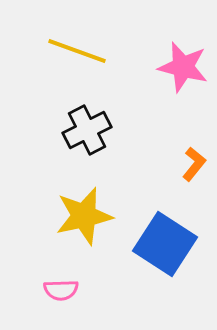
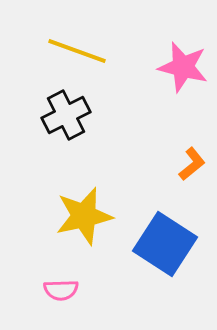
black cross: moved 21 px left, 15 px up
orange L-shape: moved 2 px left; rotated 12 degrees clockwise
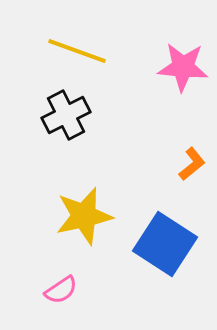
pink star: rotated 9 degrees counterclockwise
pink semicircle: rotated 32 degrees counterclockwise
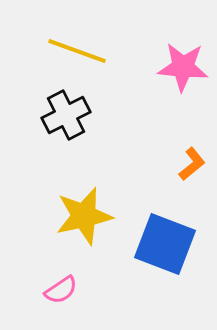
blue square: rotated 12 degrees counterclockwise
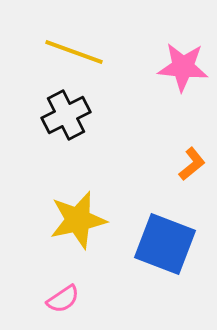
yellow line: moved 3 px left, 1 px down
yellow star: moved 6 px left, 4 px down
pink semicircle: moved 2 px right, 9 px down
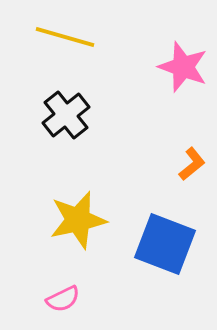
yellow line: moved 9 px left, 15 px up; rotated 4 degrees counterclockwise
pink star: rotated 15 degrees clockwise
black cross: rotated 12 degrees counterclockwise
pink semicircle: rotated 8 degrees clockwise
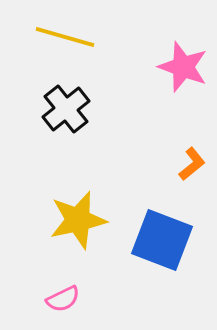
black cross: moved 6 px up
blue square: moved 3 px left, 4 px up
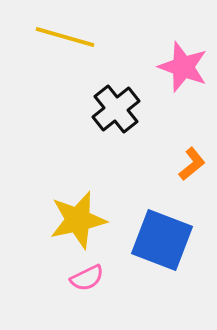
black cross: moved 50 px right
pink semicircle: moved 24 px right, 21 px up
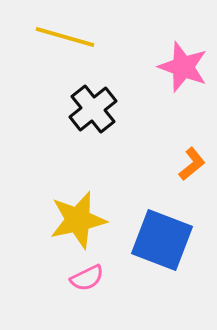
black cross: moved 23 px left
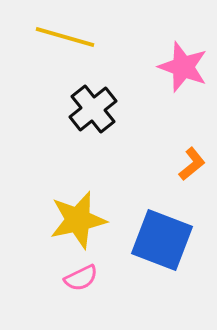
pink semicircle: moved 6 px left
